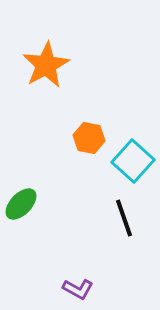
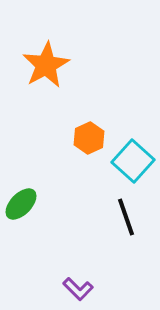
orange hexagon: rotated 24 degrees clockwise
black line: moved 2 px right, 1 px up
purple L-shape: rotated 16 degrees clockwise
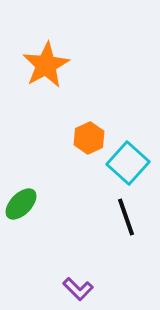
cyan square: moved 5 px left, 2 px down
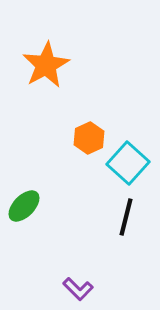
green ellipse: moved 3 px right, 2 px down
black line: rotated 33 degrees clockwise
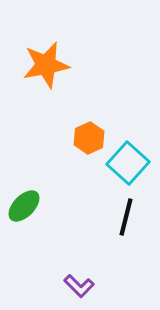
orange star: rotated 18 degrees clockwise
purple L-shape: moved 1 px right, 3 px up
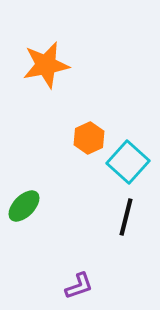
cyan square: moved 1 px up
purple L-shape: rotated 64 degrees counterclockwise
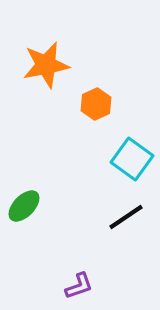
orange hexagon: moved 7 px right, 34 px up
cyan square: moved 4 px right, 3 px up; rotated 6 degrees counterclockwise
black line: rotated 42 degrees clockwise
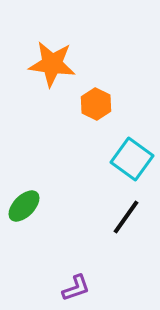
orange star: moved 6 px right, 1 px up; rotated 18 degrees clockwise
orange hexagon: rotated 8 degrees counterclockwise
black line: rotated 21 degrees counterclockwise
purple L-shape: moved 3 px left, 2 px down
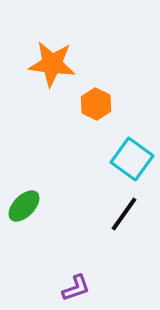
black line: moved 2 px left, 3 px up
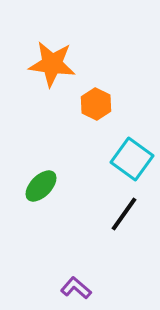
green ellipse: moved 17 px right, 20 px up
purple L-shape: rotated 120 degrees counterclockwise
